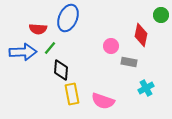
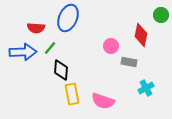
red semicircle: moved 2 px left, 1 px up
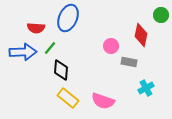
yellow rectangle: moved 4 px left, 4 px down; rotated 40 degrees counterclockwise
